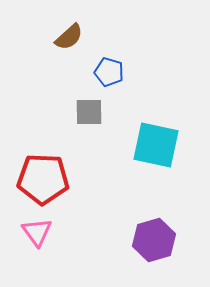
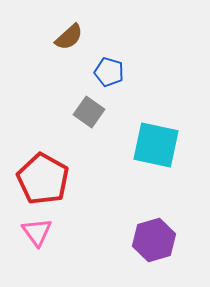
gray square: rotated 36 degrees clockwise
red pentagon: rotated 27 degrees clockwise
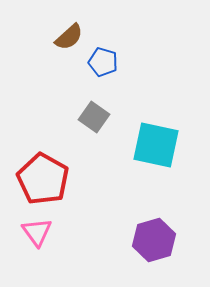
blue pentagon: moved 6 px left, 10 px up
gray square: moved 5 px right, 5 px down
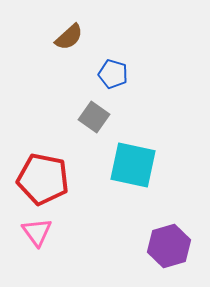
blue pentagon: moved 10 px right, 12 px down
cyan square: moved 23 px left, 20 px down
red pentagon: rotated 18 degrees counterclockwise
purple hexagon: moved 15 px right, 6 px down
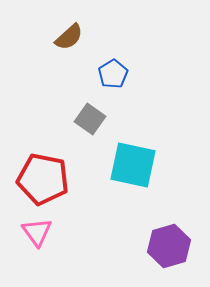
blue pentagon: rotated 24 degrees clockwise
gray square: moved 4 px left, 2 px down
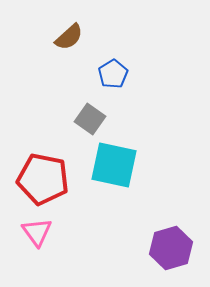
cyan square: moved 19 px left
purple hexagon: moved 2 px right, 2 px down
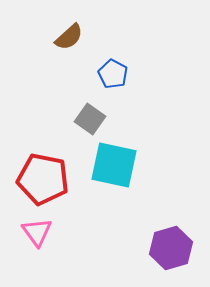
blue pentagon: rotated 12 degrees counterclockwise
